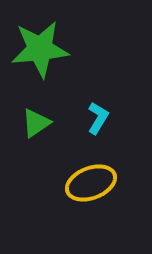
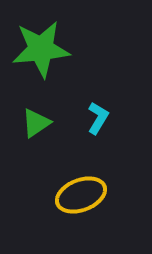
green star: moved 1 px right
yellow ellipse: moved 10 px left, 12 px down
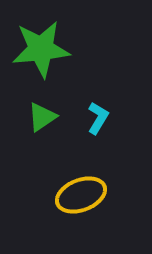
green triangle: moved 6 px right, 6 px up
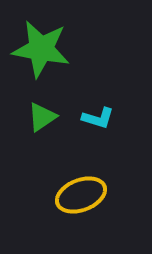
green star: rotated 16 degrees clockwise
cyan L-shape: rotated 76 degrees clockwise
